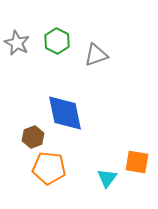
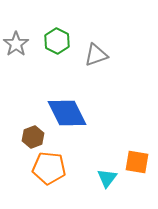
gray star: moved 1 px left, 1 px down; rotated 10 degrees clockwise
blue diamond: moved 2 px right; rotated 15 degrees counterclockwise
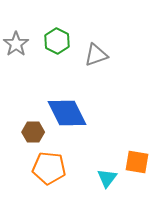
brown hexagon: moved 5 px up; rotated 20 degrees clockwise
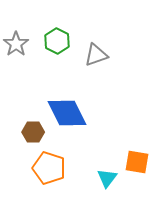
orange pentagon: rotated 12 degrees clockwise
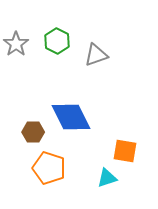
blue diamond: moved 4 px right, 4 px down
orange square: moved 12 px left, 11 px up
cyan triangle: rotated 35 degrees clockwise
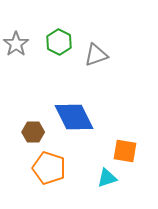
green hexagon: moved 2 px right, 1 px down
blue diamond: moved 3 px right
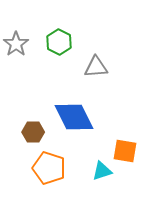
gray triangle: moved 12 px down; rotated 15 degrees clockwise
cyan triangle: moved 5 px left, 7 px up
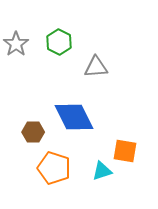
orange pentagon: moved 5 px right
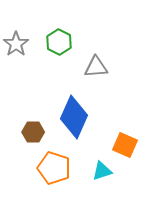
blue diamond: rotated 51 degrees clockwise
orange square: moved 6 px up; rotated 15 degrees clockwise
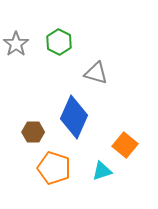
gray triangle: moved 6 px down; rotated 20 degrees clockwise
orange square: rotated 15 degrees clockwise
